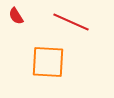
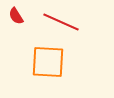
red line: moved 10 px left
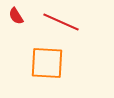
orange square: moved 1 px left, 1 px down
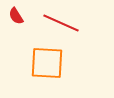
red line: moved 1 px down
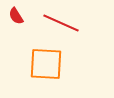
orange square: moved 1 px left, 1 px down
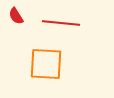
red line: rotated 18 degrees counterclockwise
